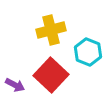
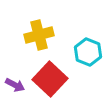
yellow cross: moved 12 px left, 5 px down
red square: moved 1 px left, 4 px down
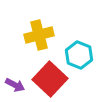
cyan hexagon: moved 9 px left, 3 px down
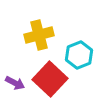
cyan hexagon: rotated 16 degrees clockwise
purple arrow: moved 2 px up
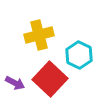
cyan hexagon: rotated 12 degrees counterclockwise
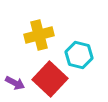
cyan hexagon: rotated 12 degrees counterclockwise
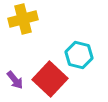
yellow cross: moved 16 px left, 16 px up
purple arrow: moved 3 px up; rotated 24 degrees clockwise
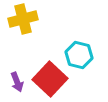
purple arrow: moved 2 px right, 2 px down; rotated 18 degrees clockwise
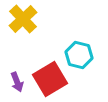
yellow cross: rotated 28 degrees counterclockwise
red square: rotated 16 degrees clockwise
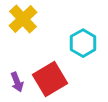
cyan hexagon: moved 4 px right, 12 px up; rotated 16 degrees clockwise
